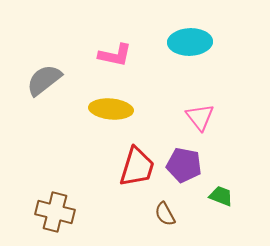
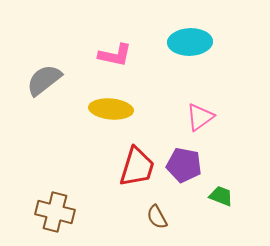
pink triangle: rotated 32 degrees clockwise
brown semicircle: moved 8 px left, 3 px down
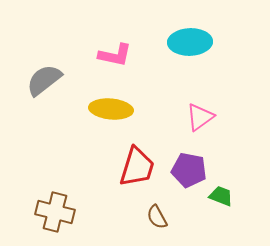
purple pentagon: moved 5 px right, 5 px down
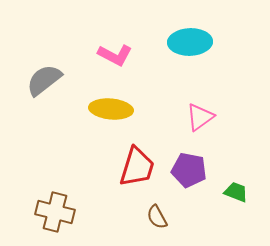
pink L-shape: rotated 16 degrees clockwise
green trapezoid: moved 15 px right, 4 px up
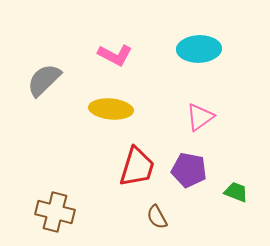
cyan ellipse: moved 9 px right, 7 px down
gray semicircle: rotated 6 degrees counterclockwise
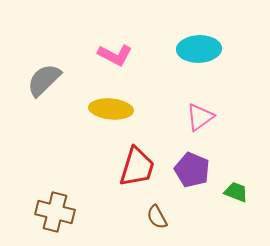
purple pentagon: moved 3 px right; rotated 12 degrees clockwise
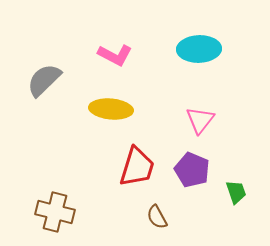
pink triangle: moved 3 px down; rotated 16 degrees counterclockwise
green trapezoid: rotated 50 degrees clockwise
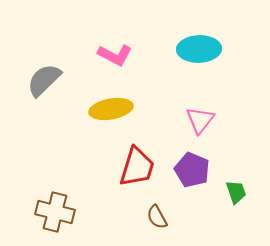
yellow ellipse: rotated 15 degrees counterclockwise
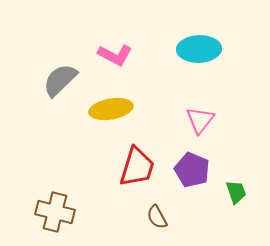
gray semicircle: moved 16 px right
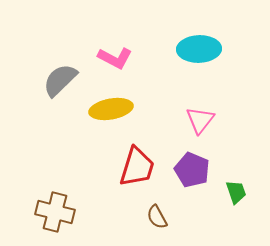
pink L-shape: moved 3 px down
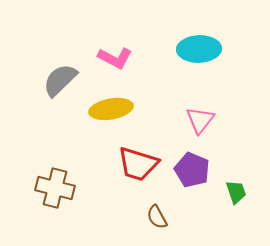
red trapezoid: moved 1 px right, 3 px up; rotated 90 degrees clockwise
brown cross: moved 24 px up
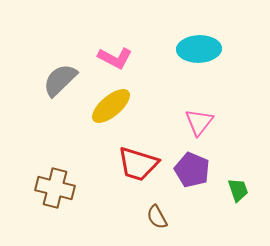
yellow ellipse: moved 3 px up; rotated 30 degrees counterclockwise
pink triangle: moved 1 px left, 2 px down
green trapezoid: moved 2 px right, 2 px up
